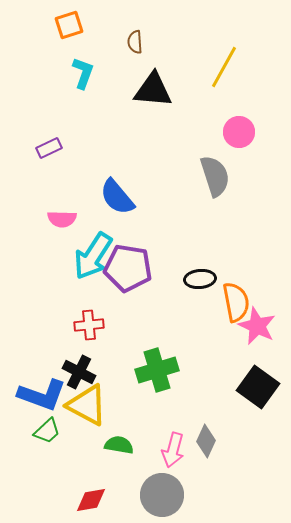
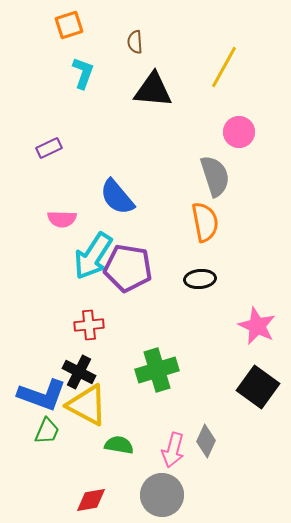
orange semicircle: moved 31 px left, 80 px up
green trapezoid: rotated 24 degrees counterclockwise
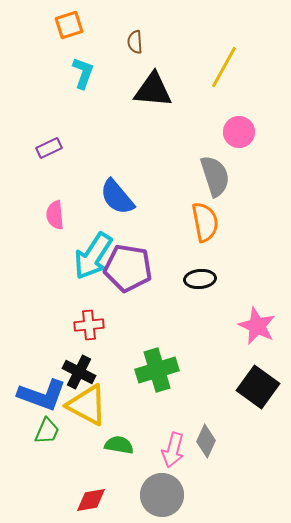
pink semicircle: moved 7 px left, 4 px up; rotated 84 degrees clockwise
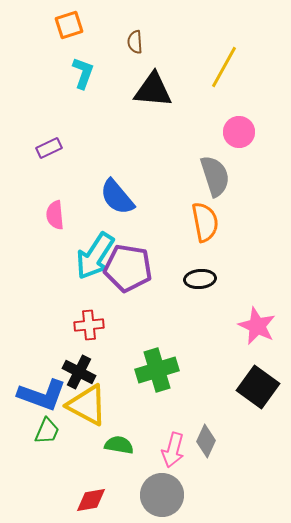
cyan arrow: moved 2 px right
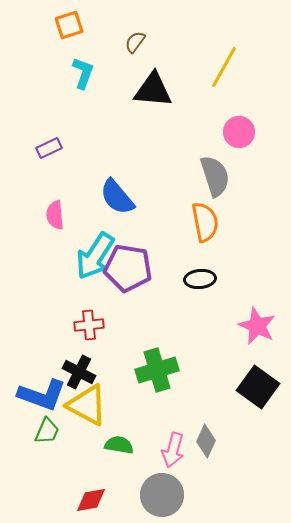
brown semicircle: rotated 40 degrees clockwise
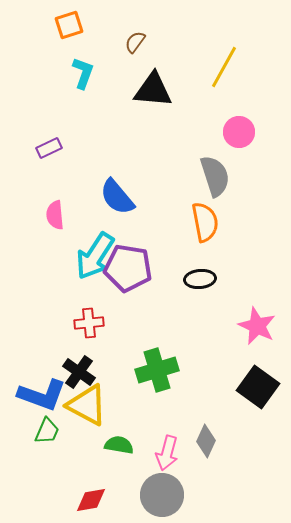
red cross: moved 2 px up
black cross: rotated 8 degrees clockwise
pink arrow: moved 6 px left, 3 px down
